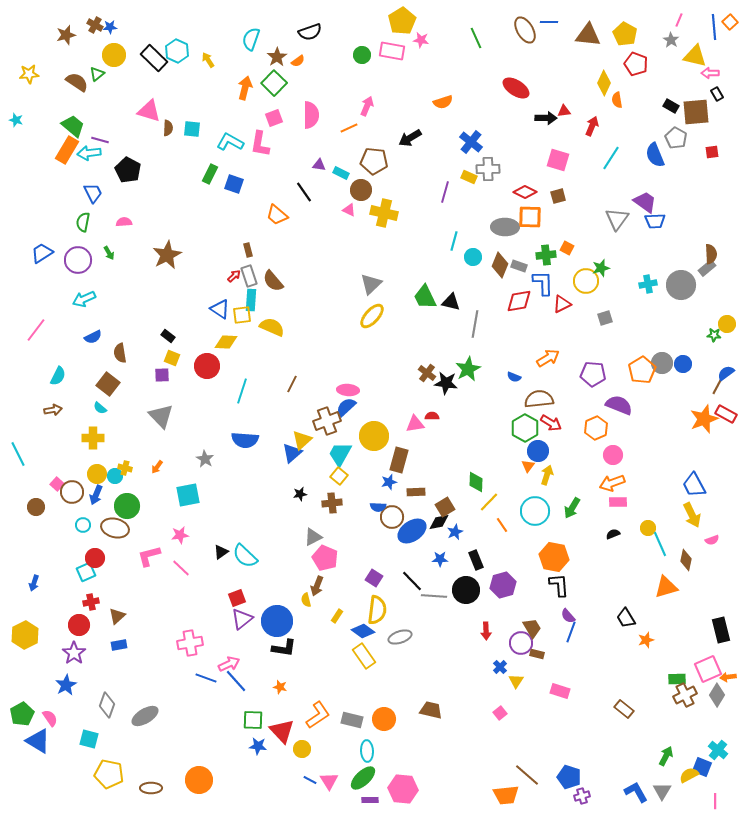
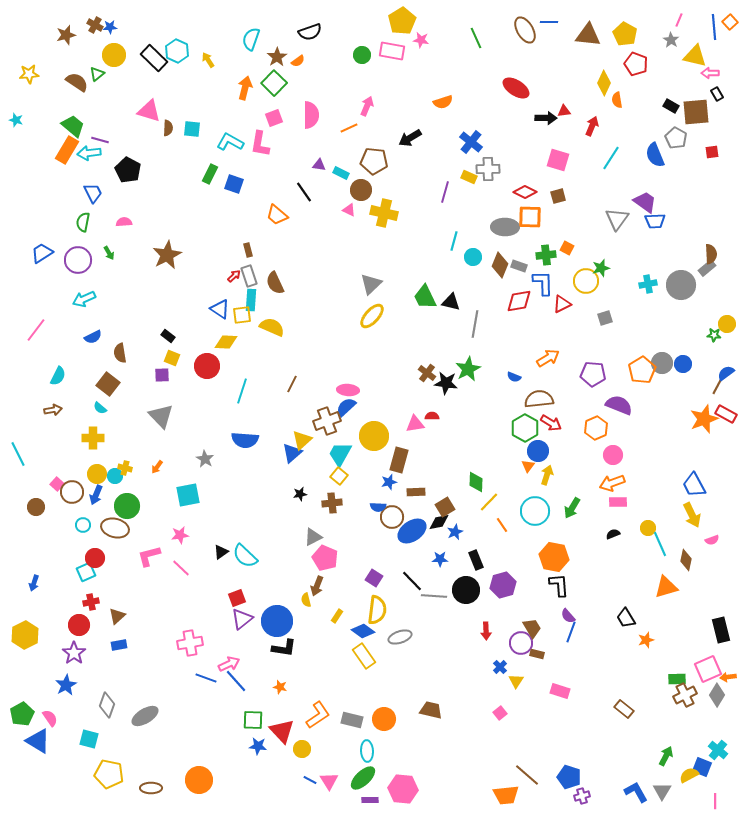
brown semicircle at (273, 281): moved 2 px right, 2 px down; rotated 15 degrees clockwise
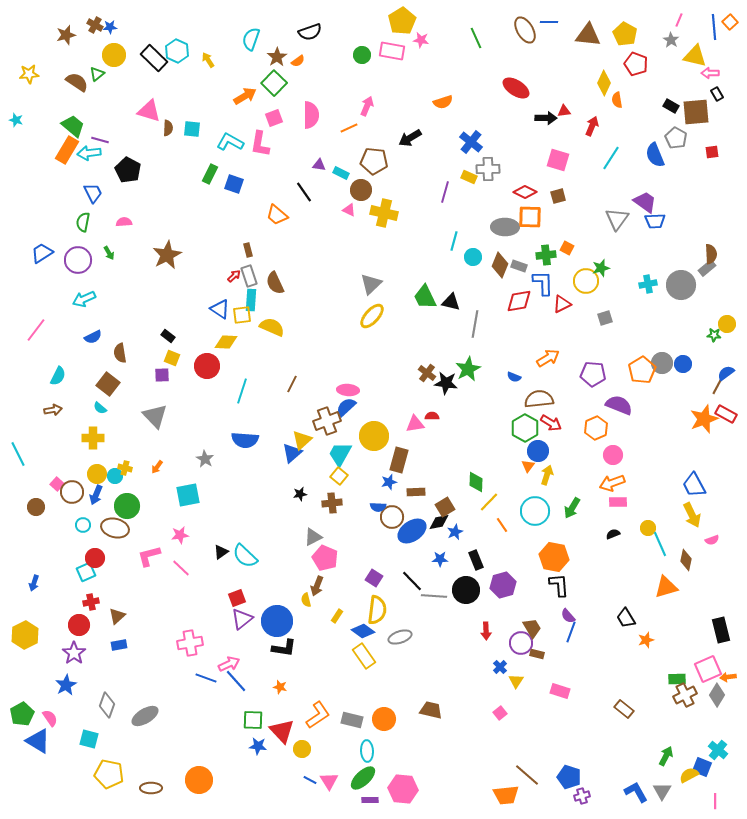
orange arrow at (245, 88): moved 8 px down; rotated 45 degrees clockwise
gray triangle at (161, 416): moved 6 px left
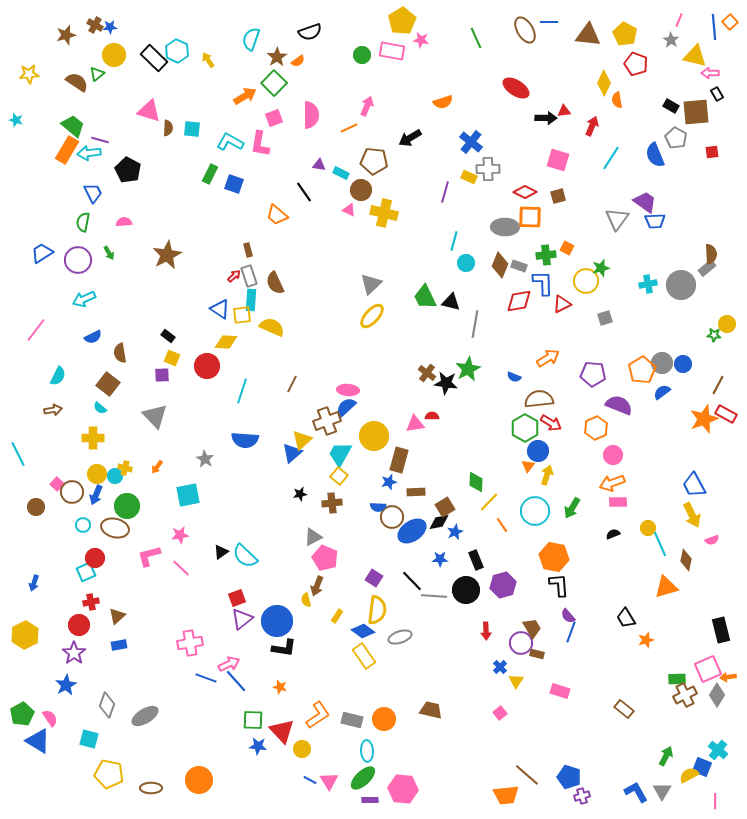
cyan circle at (473, 257): moved 7 px left, 6 px down
blue semicircle at (726, 373): moved 64 px left, 19 px down
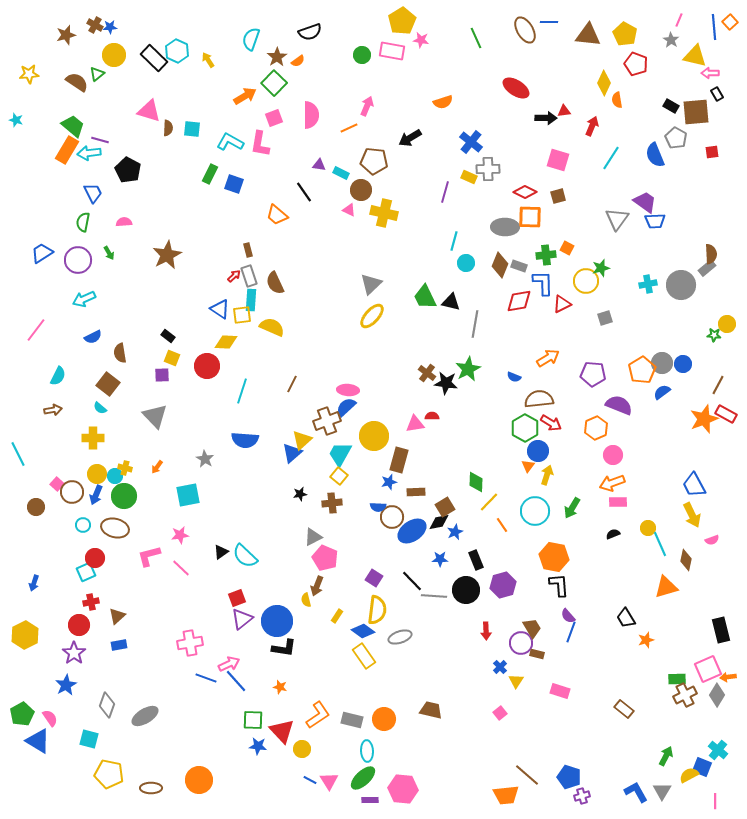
green circle at (127, 506): moved 3 px left, 10 px up
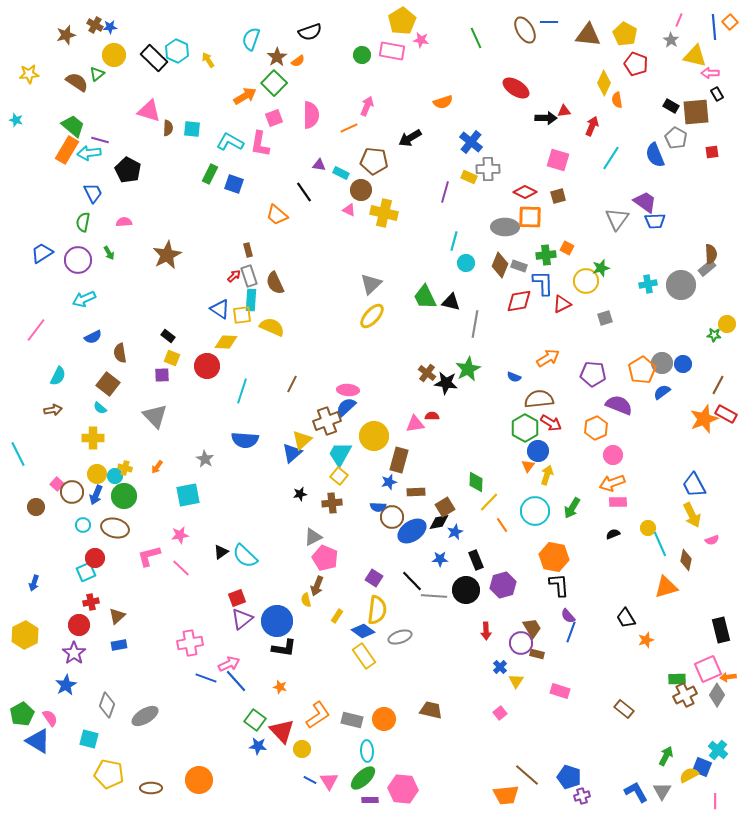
green square at (253, 720): moved 2 px right; rotated 35 degrees clockwise
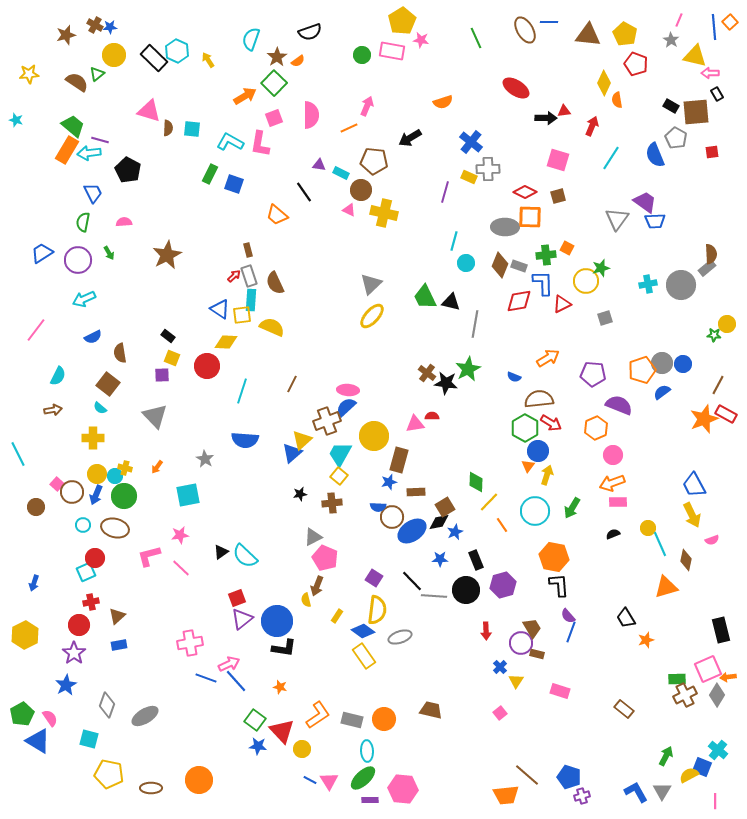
orange pentagon at (642, 370): rotated 12 degrees clockwise
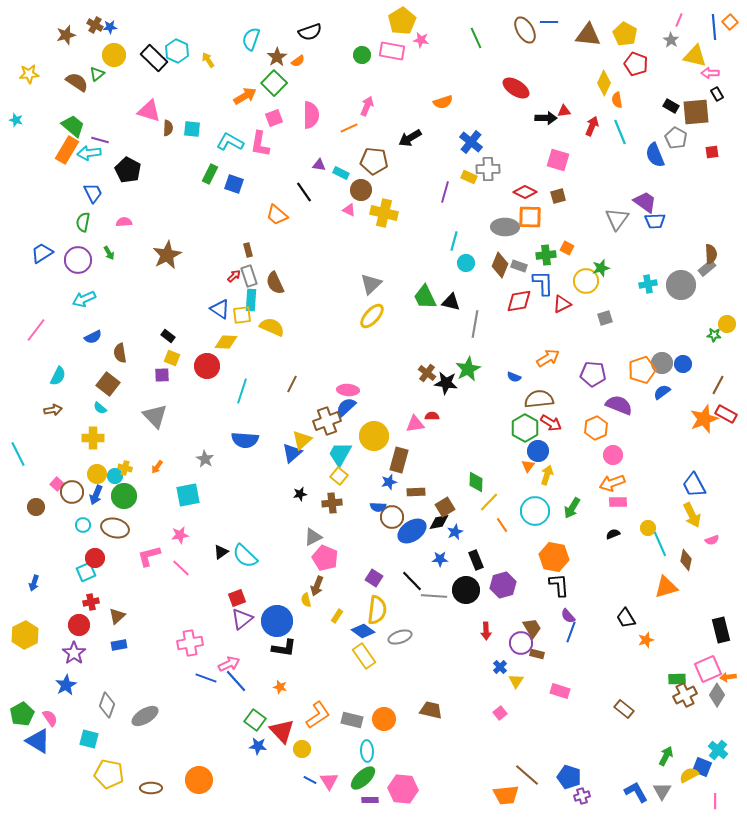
cyan line at (611, 158): moved 9 px right, 26 px up; rotated 55 degrees counterclockwise
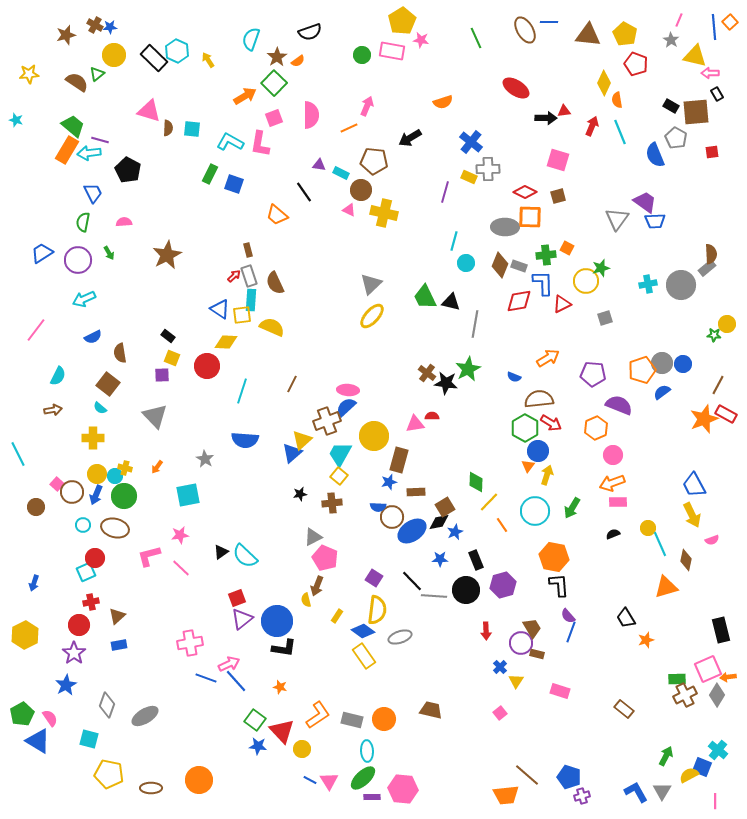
purple rectangle at (370, 800): moved 2 px right, 3 px up
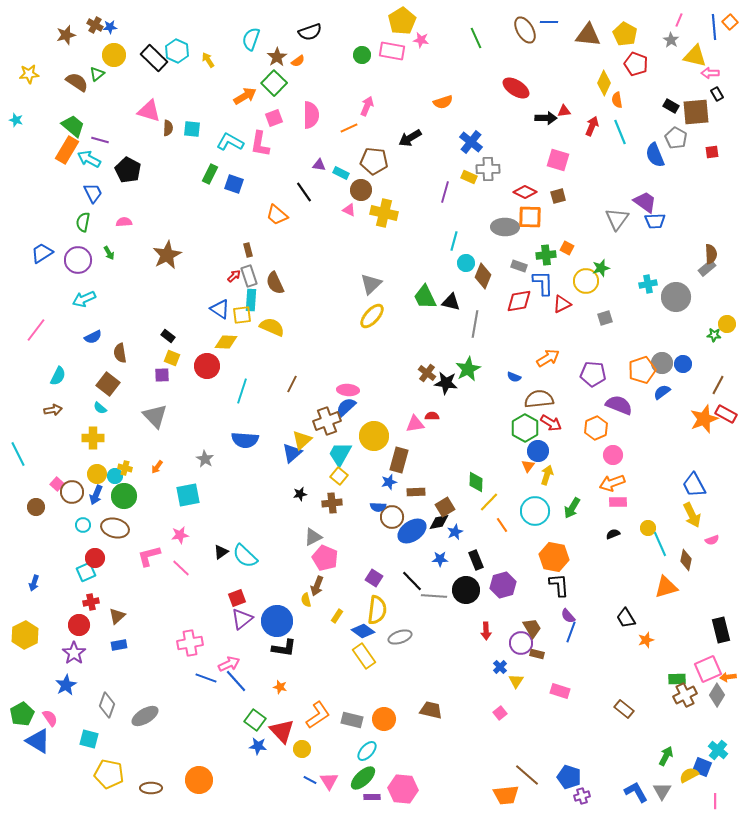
cyan arrow at (89, 153): moved 6 px down; rotated 35 degrees clockwise
brown diamond at (500, 265): moved 17 px left, 11 px down
gray circle at (681, 285): moved 5 px left, 12 px down
cyan ellipse at (367, 751): rotated 45 degrees clockwise
